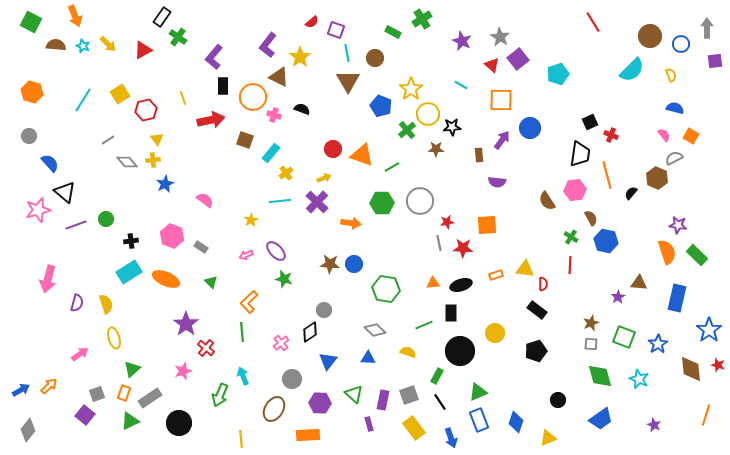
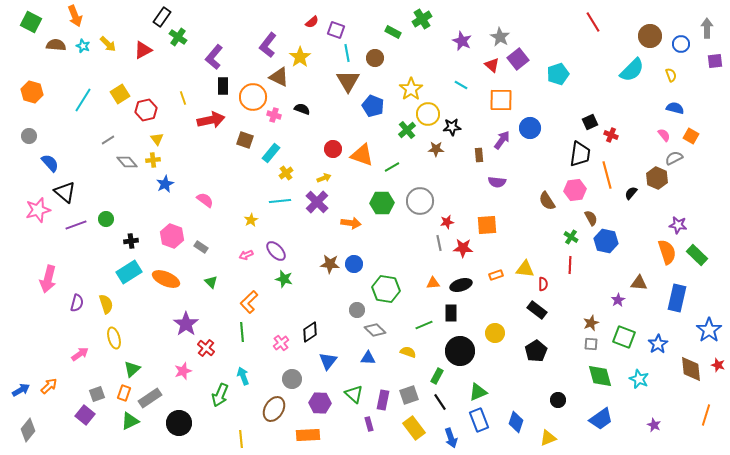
blue pentagon at (381, 106): moved 8 px left
purple star at (618, 297): moved 3 px down
gray circle at (324, 310): moved 33 px right
black pentagon at (536, 351): rotated 15 degrees counterclockwise
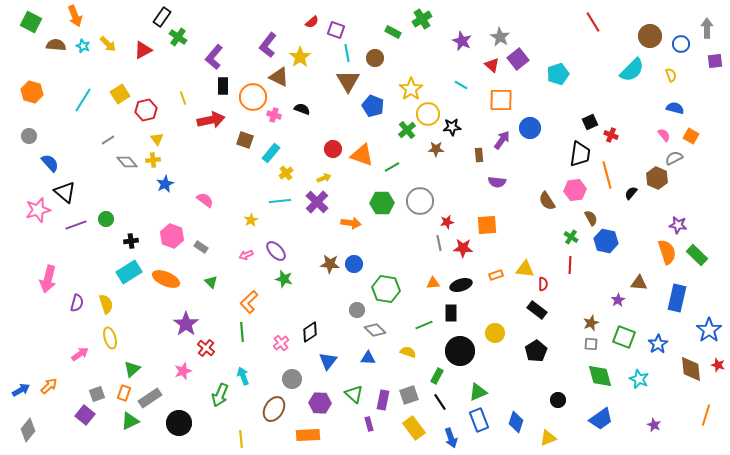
yellow ellipse at (114, 338): moved 4 px left
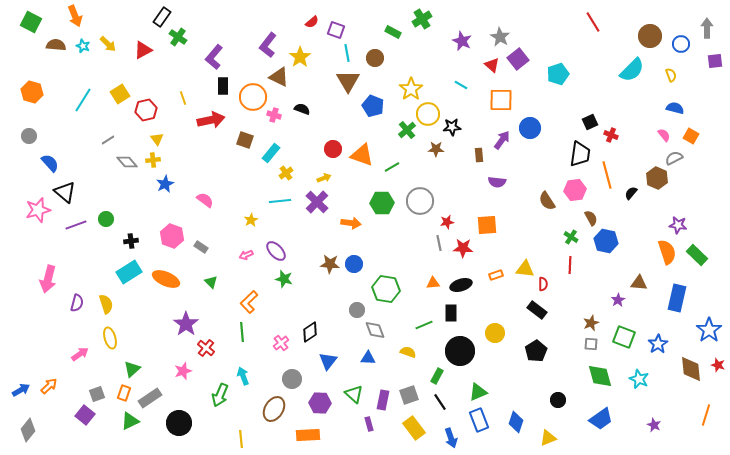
gray diamond at (375, 330): rotated 25 degrees clockwise
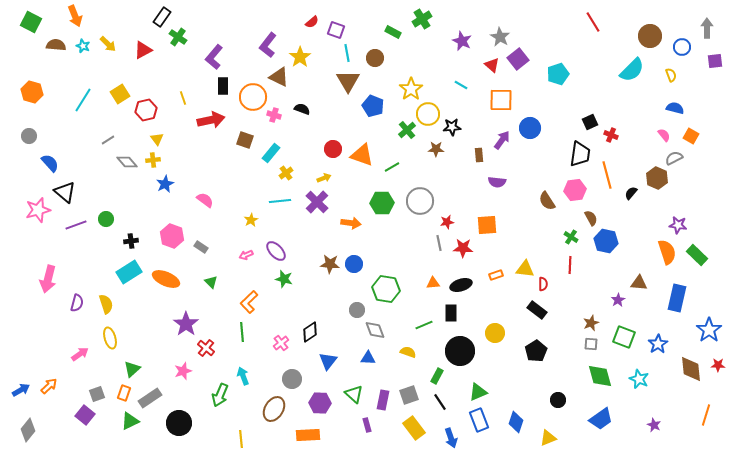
blue circle at (681, 44): moved 1 px right, 3 px down
red star at (718, 365): rotated 16 degrees counterclockwise
purple rectangle at (369, 424): moved 2 px left, 1 px down
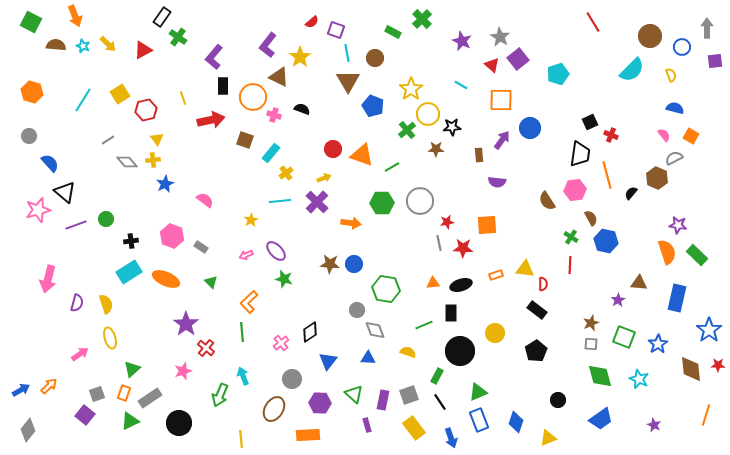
green cross at (422, 19): rotated 12 degrees counterclockwise
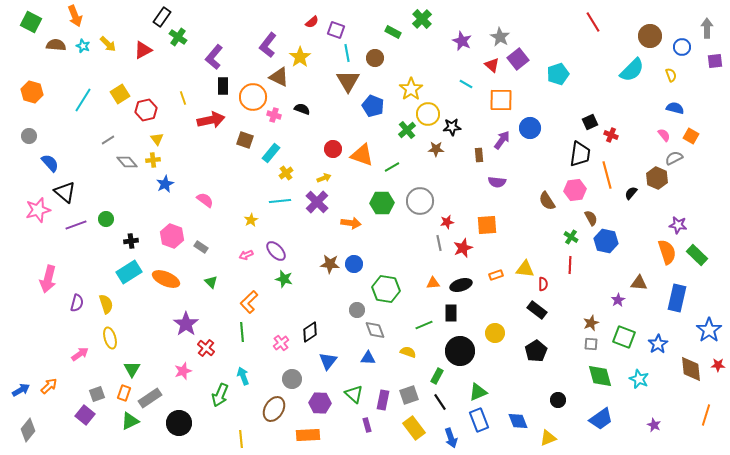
cyan line at (461, 85): moved 5 px right, 1 px up
red star at (463, 248): rotated 24 degrees counterclockwise
green triangle at (132, 369): rotated 18 degrees counterclockwise
blue diamond at (516, 422): moved 2 px right, 1 px up; rotated 40 degrees counterclockwise
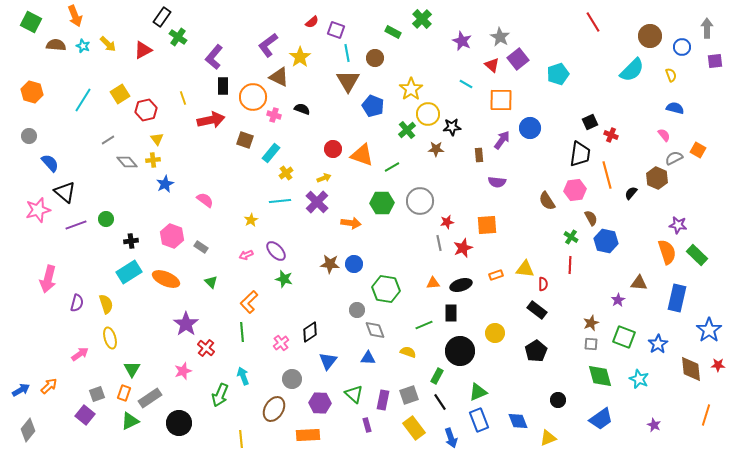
purple L-shape at (268, 45): rotated 15 degrees clockwise
orange square at (691, 136): moved 7 px right, 14 px down
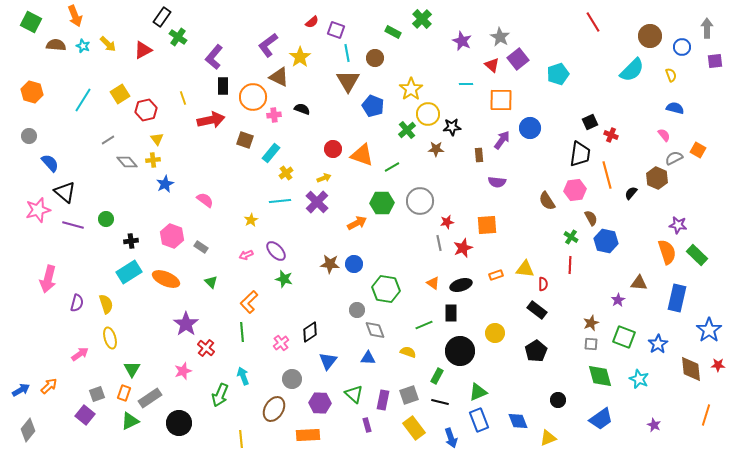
cyan line at (466, 84): rotated 32 degrees counterclockwise
pink cross at (274, 115): rotated 24 degrees counterclockwise
orange arrow at (351, 223): moved 6 px right; rotated 36 degrees counterclockwise
purple line at (76, 225): moved 3 px left; rotated 35 degrees clockwise
orange triangle at (433, 283): rotated 40 degrees clockwise
black line at (440, 402): rotated 42 degrees counterclockwise
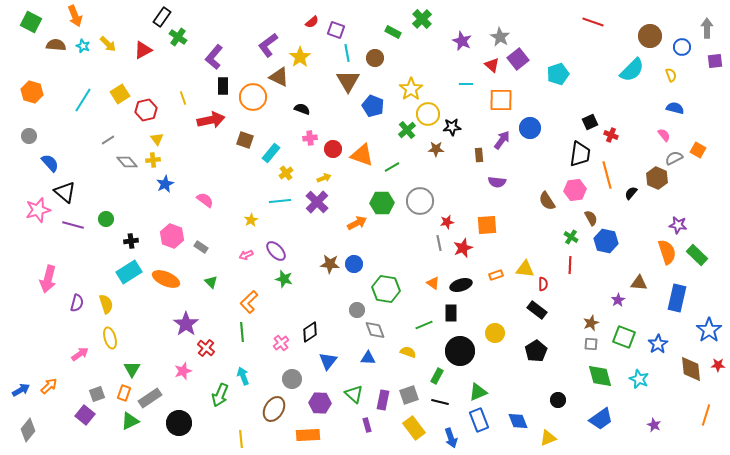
red line at (593, 22): rotated 40 degrees counterclockwise
pink cross at (274, 115): moved 36 px right, 23 px down
